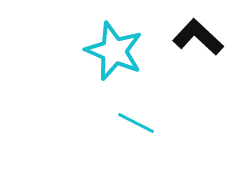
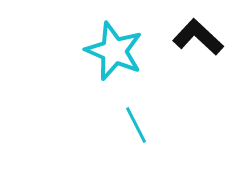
cyan line: moved 2 px down; rotated 36 degrees clockwise
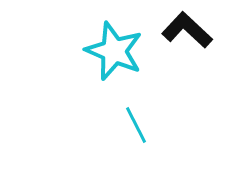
black L-shape: moved 11 px left, 7 px up
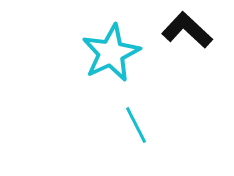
cyan star: moved 3 px left, 2 px down; rotated 24 degrees clockwise
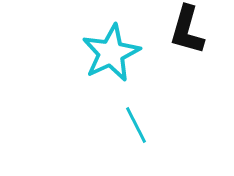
black L-shape: rotated 117 degrees counterclockwise
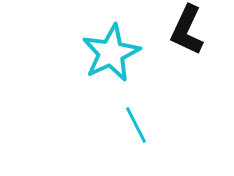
black L-shape: rotated 9 degrees clockwise
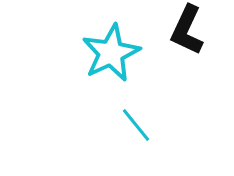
cyan line: rotated 12 degrees counterclockwise
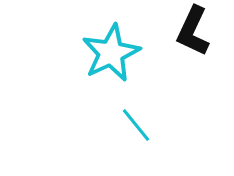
black L-shape: moved 6 px right, 1 px down
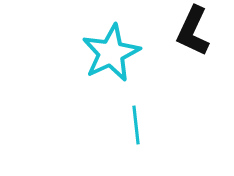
cyan line: rotated 33 degrees clockwise
